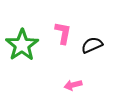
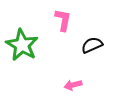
pink L-shape: moved 13 px up
green star: rotated 8 degrees counterclockwise
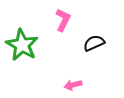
pink L-shape: rotated 15 degrees clockwise
black semicircle: moved 2 px right, 2 px up
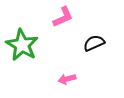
pink L-shape: moved 3 px up; rotated 40 degrees clockwise
pink arrow: moved 6 px left, 6 px up
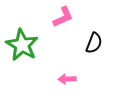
black semicircle: rotated 135 degrees clockwise
pink arrow: rotated 12 degrees clockwise
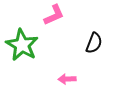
pink L-shape: moved 9 px left, 2 px up
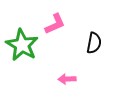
pink L-shape: moved 1 px right, 9 px down
black semicircle: rotated 10 degrees counterclockwise
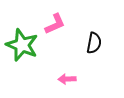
green star: rotated 8 degrees counterclockwise
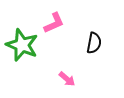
pink L-shape: moved 1 px left, 1 px up
pink arrow: rotated 138 degrees counterclockwise
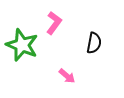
pink L-shape: rotated 30 degrees counterclockwise
pink arrow: moved 3 px up
